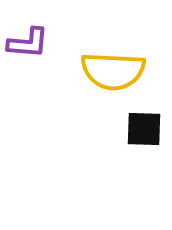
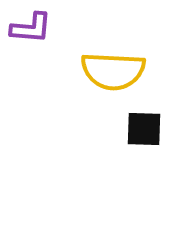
purple L-shape: moved 3 px right, 15 px up
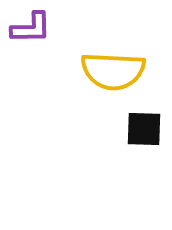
purple L-shape: rotated 6 degrees counterclockwise
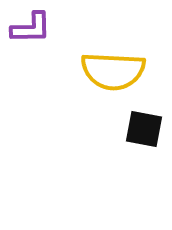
black square: rotated 9 degrees clockwise
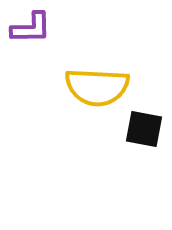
yellow semicircle: moved 16 px left, 16 px down
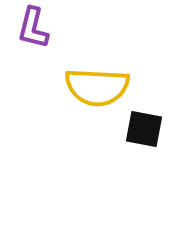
purple L-shape: moved 2 px right; rotated 105 degrees clockwise
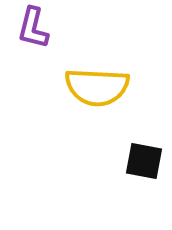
black square: moved 32 px down
